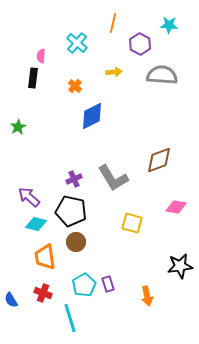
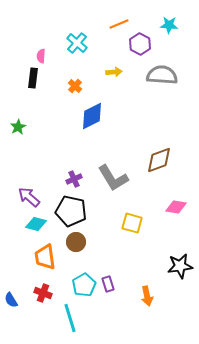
orange line: moved 6 px right, 1 px down; rotated 54 degrees clockwise
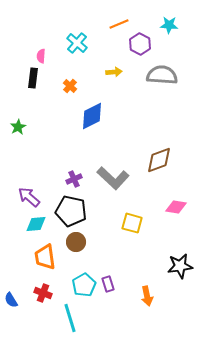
orange cross: moved 5 px left
gray L-shape: rotated 16 degrees counterclockwise
cyan diamond: rotated 20 degrees counterclockwise
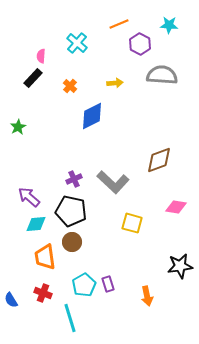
yellow arrow: moved 1 px right, 11 px down
black rectangle: rotated 36 degrees clockwise
gray L-shape: moved 4 px down
brown circle: moved 4 px left
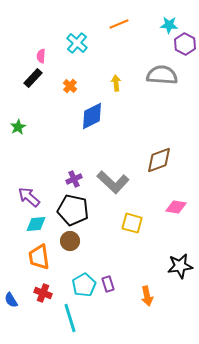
purple hexagon: moved 45 px right
yellow arrow: moved 1 px right; rotated 91 degrees counterclockwise
black pentagon: moved 2 px right, 1 px up
brown circle: moved 2 px left, 1 px up
orange trapezoid: moved 6 px left
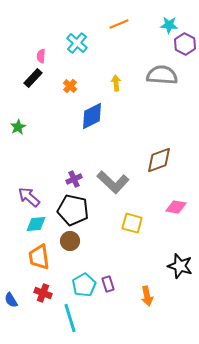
black star: rotated 25 degrees clockwise
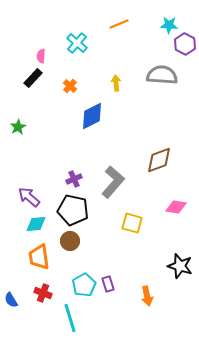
gray L-shape: rotated 92 degrees counterclockwise
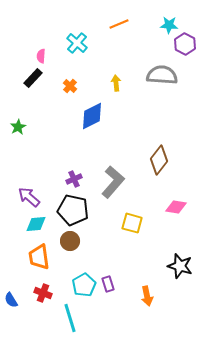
brown diamond: rotated 32 degrees counterclockwise
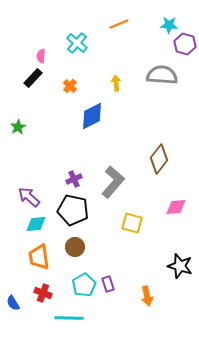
purple hexagon: rotated 10 degrees counterclockwise
brown diamond: moved 1 px up
pink diamond: rotated 15 degrees counterclockwise
brown circle: moved 5 px right, 6 px down
blue semicircle: moved 2 px right, 3 px down
cyan line: moved 1 px left; rotated 72 degrees counterclockwise
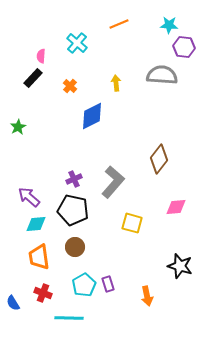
purple hexagon: moved 1 px left, 3 px down; rotated 10 degrees counterclockwise
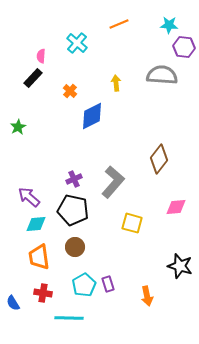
orange cross: moved 5 px down
red cross: rotated 12 degrees counterclockwise
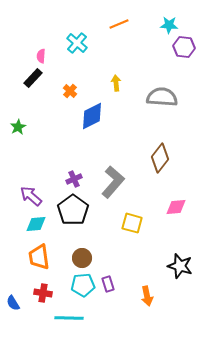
gray semicircle: moved 22 px down
brown diamond: moved 1 px right, 1 px up
purple arrow: moved 2 px right, 1 px up
black pentagon: rotated 24 degrees clockwise
brown circle: moved 7 px right, 11 px down
cyan pentagon: moved 1 px left; rotated 25 degrees clockwise
